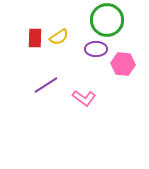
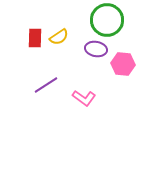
purple ellipse: rotated 10 degrees clockwise
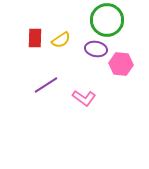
yellow semicircle: moved 2 px right, 3 px down
pink hexagon: moved 2 px left
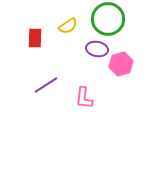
green circle: moved 1 px right, 1 px up
yellow semicircle: moved 7 px right, 14 px up
purple ellipse: moved 1 px right
pink hexagon: rotated 20 degrees counterclockwise
pink L-shape: rotated 60 degrees clockwise
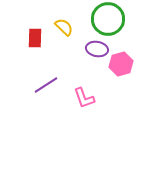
yellow semicircle: moved 4 px left, 1 px down; rotated 102 degrees counterclockwise
pink L-shape: rotated 25 degrees counterclockwise
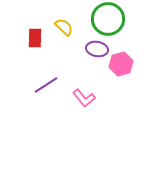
pink L-shape: rotated 20 degrees counterclockwise
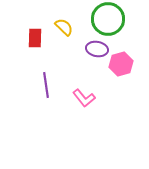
purple line: rotated 65 degrees counterclockwise
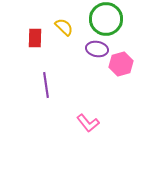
green circle: moved 2 px left
pink L-shape: moved 4 px right, 25 px down
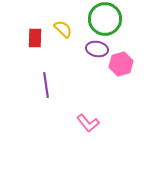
green circle: moved 1 px left
yellow semicircle: moved 1 px left, 2 px down
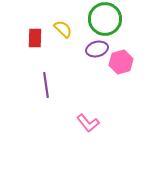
purple ellipse: rotated 25 degrees counterclockwise
pink hexagon: moved 2 px up
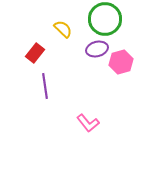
red rectangle: moved 15 px down; rotated 36 degrees clockwise
purple line: moved 1 px left, 1 px down
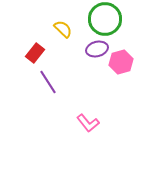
purple line: moved 3 px right, 4 px up; rotated 25 degrees counterclockwise
